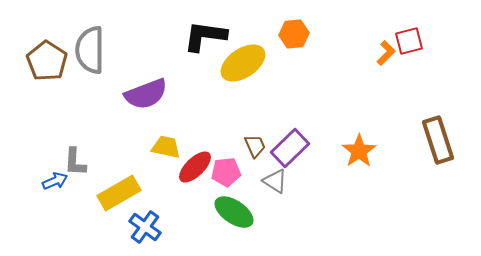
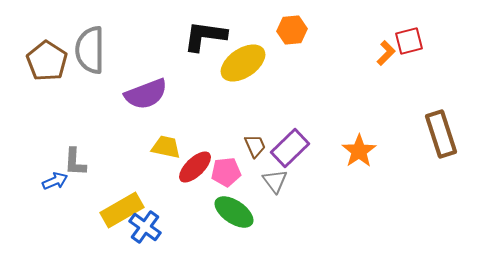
orange hexagon: moved 2 px left, 4 px up
brown rectangle: moved 3 px right, 6 px up
gray triangle: rotated 20 degrees clockwise
yellow rectangle: moved 3 px right, 17 px down
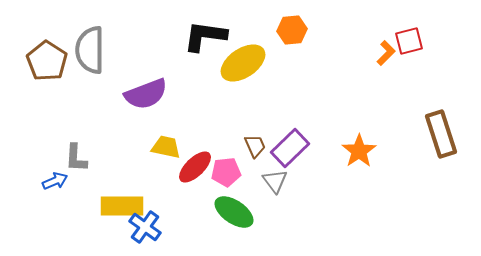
gray L-shape: moved 1 px right, 4 px up
yellow rectangle: moved 4 px up; rotated 30 degrees clockwise
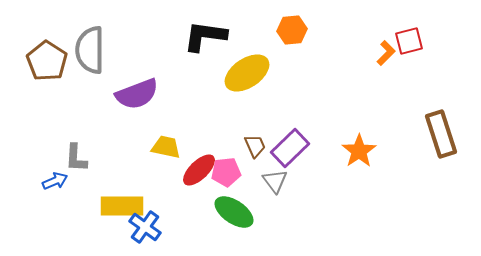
yellow ellipse: moved 4 px right, 10 px down
purple semicircle: moved 9 px left
red ellipse: moved 4 px right, 3 px down
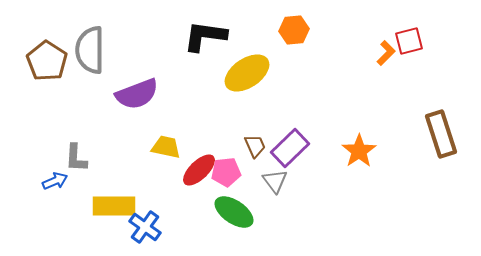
orange hexagon: moved 2 px right
yellow rectangle: moved 8 px left
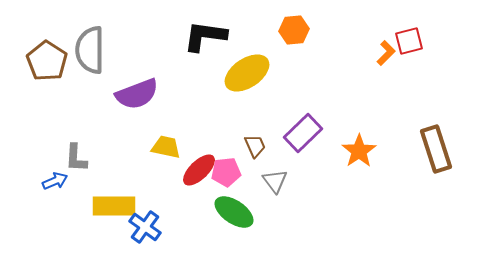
brown rectangle: moved 5 px left, 15 px down
purple rectangle: moved 13 px right, 15 px up
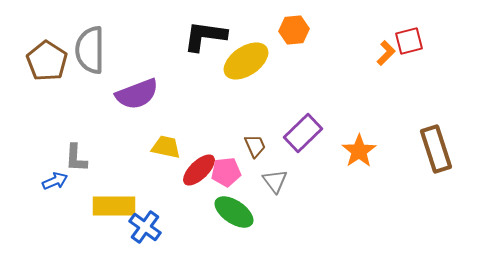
yellow ellipse: moved 1 px left, 12 px up
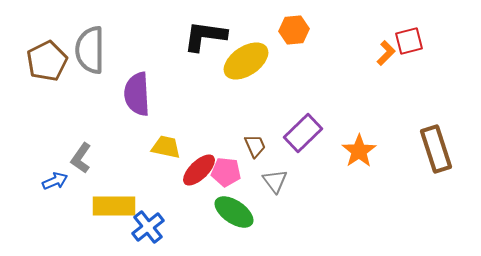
brown pentagon: rotated 12 degrees clockwise
purple semicircle: rotated 108 degrees clockwise
gray L-shape: moved 5 px right; rotated 32 degrees clockwise
pink pentagon: rotated 12 degrees clockwise
blue cross: moved 3 px right; rotated 16 degrees clockwise
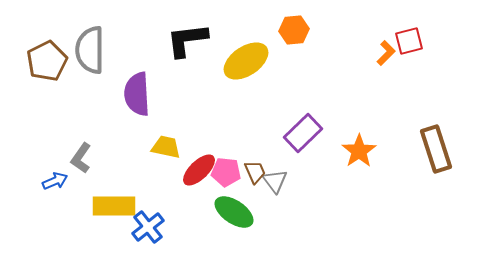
black L-shape: moved 18 px left, 4 px down; rotated 15 degrees counterclockwise
brown trapezoid: moved 26 px down
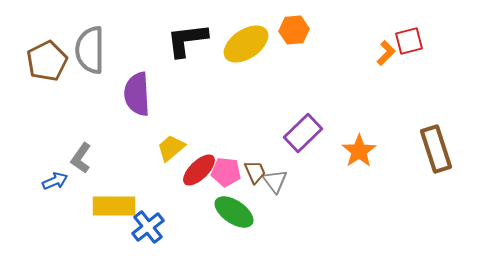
yellow ellipse: moved 17 px up
yellow trapezoid: moved 5 px right, 1 px down; rotated 52 degrees counterclockwise
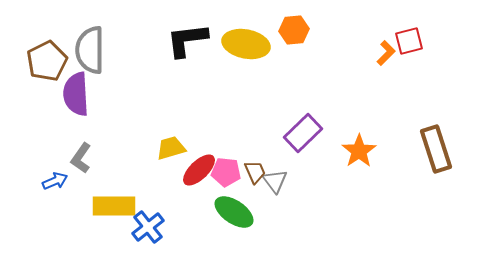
yellow ellipse: rotated 45 degrees clockwise
purple semicircle: moved 61 px left
yellow trapezoid: rotated 24 degrees clockwise
